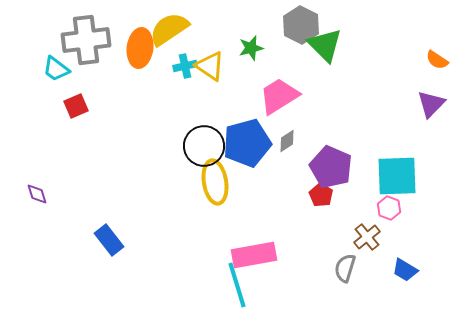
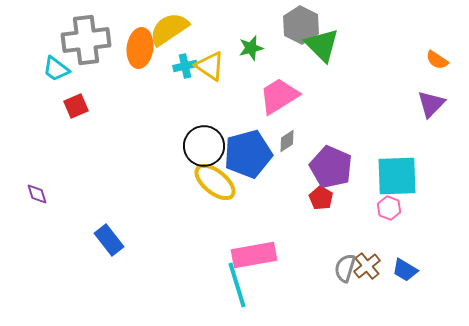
green triangle: moved 3 px left
blue pentagon: moved 1 px right, 11 px down
yellow ellipse: rotated 42 degrees counterclockwise
red pentagon: moved 3 px down
brown cross: moved 29 px down
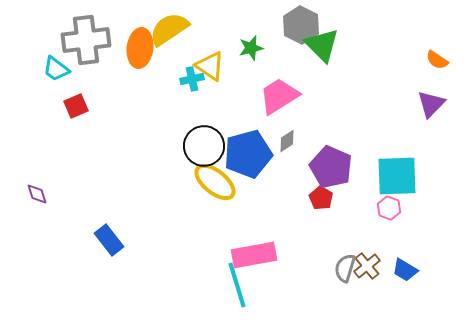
cyan cross: moved 7 px right, 13 px down
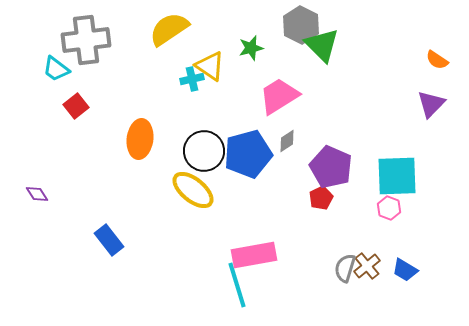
orange ellipse: moved 91 px down
red square: rotated 15 degrees counterclockwise
black circle: moved 5 px down
yellow ellipse: moved 22 px left, 8 px down
purple diamond: rotated 15 degrees counterclockwise
red pentagon: rotated 15 degrees clockwise
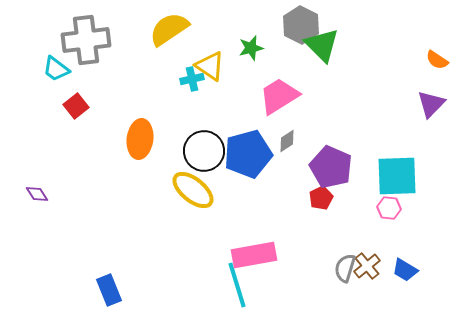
pink hexagon: rotated 15 degrees counterclockwise
blue rectangle: moved 50 px down; rotated 16 degrees clockwise
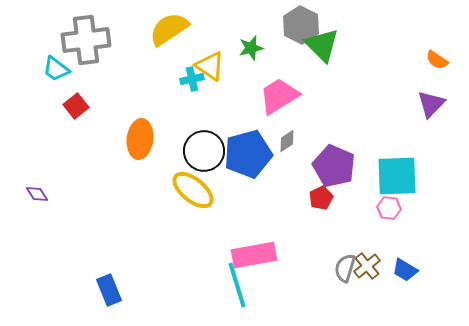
purple pentagon: moved 3 px right, 1 px up
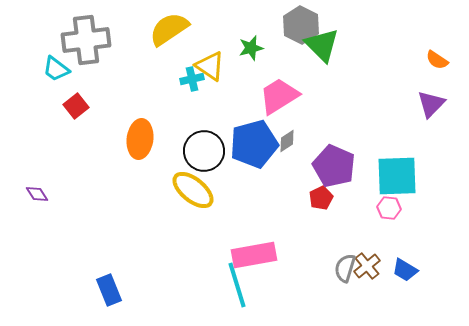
blue pentagon: moved 6 px right, 10 px up
